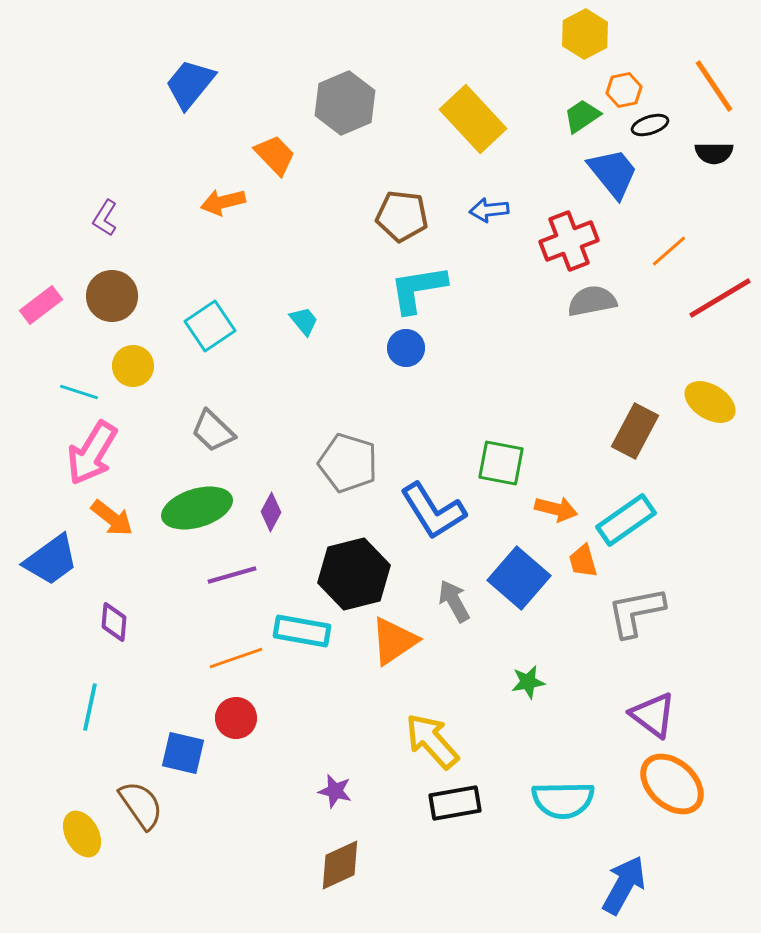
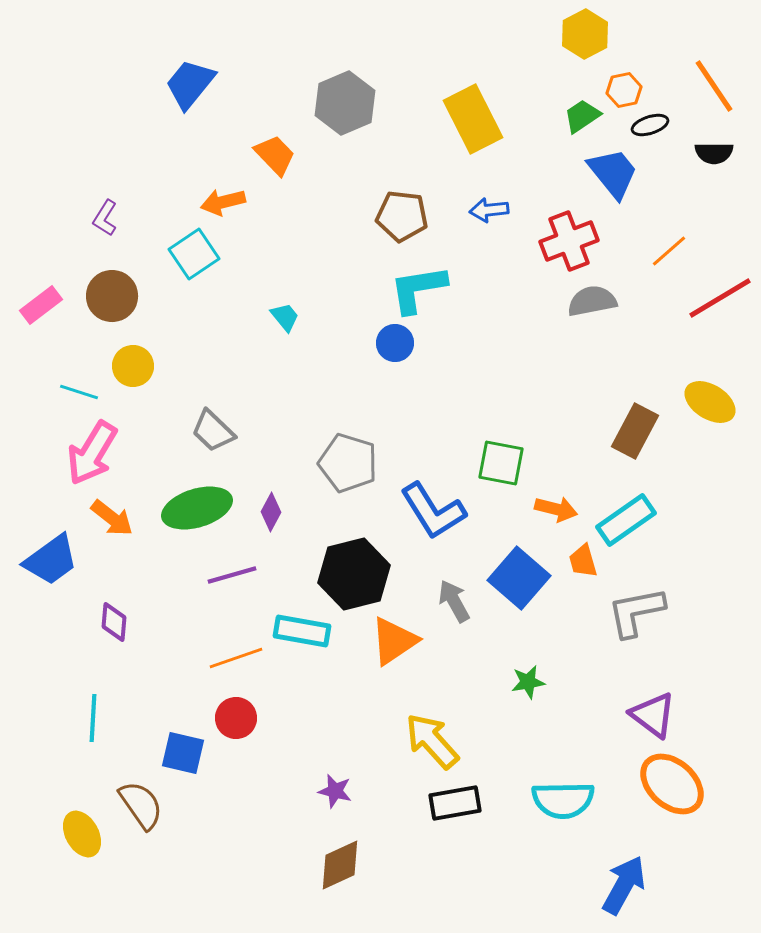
yellow rectangle at (473, 119): rotated 16 degrees clockwise
cyan trapezoid at (304, 321): moved 19 px left, 4 px up
cyan square at (210, 326): moved 16 px left, 72 px up
blue circle at (406, 348): moved 11 px left, 5 px up
cyan line at (90, 707): moved 3 px right, 11 px down; rotated 9 degrees counterclockwise
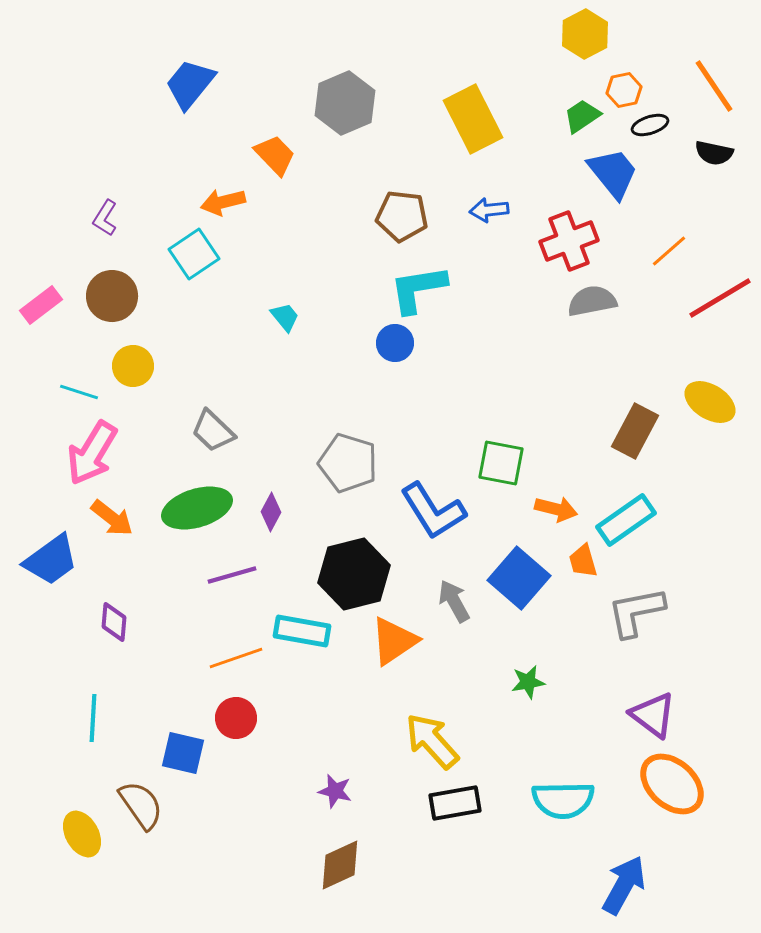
black semicircle at (714, 153): rotated 12 degrees clockwise
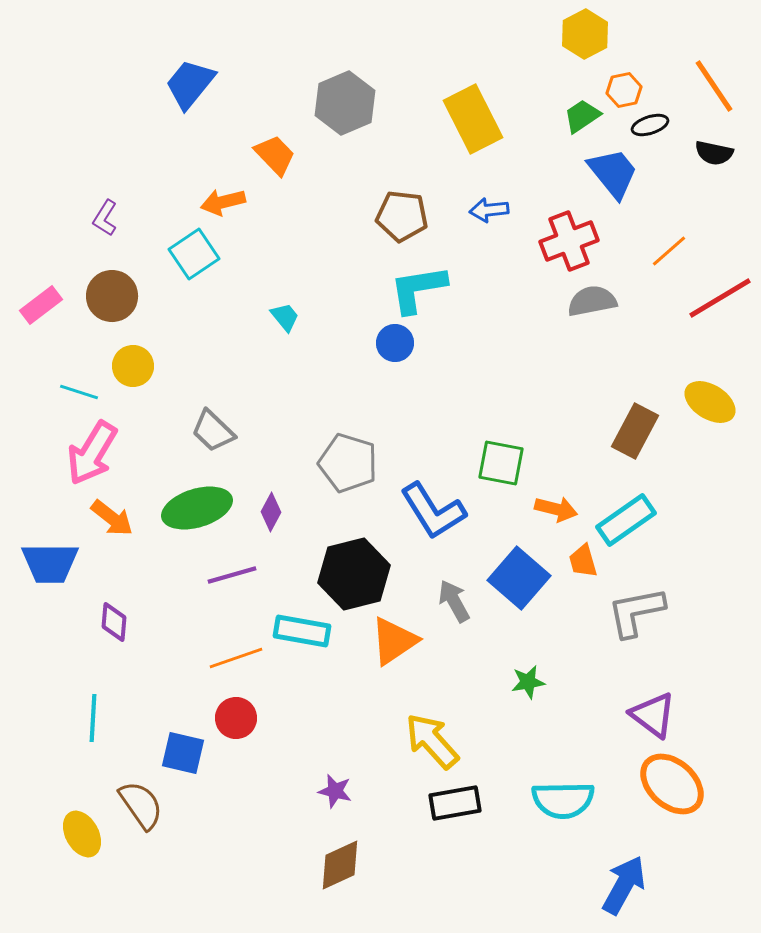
blue trapezoid at (51, 560): moved 1 px left, 3 px down; rotated 36 degrees clockwise
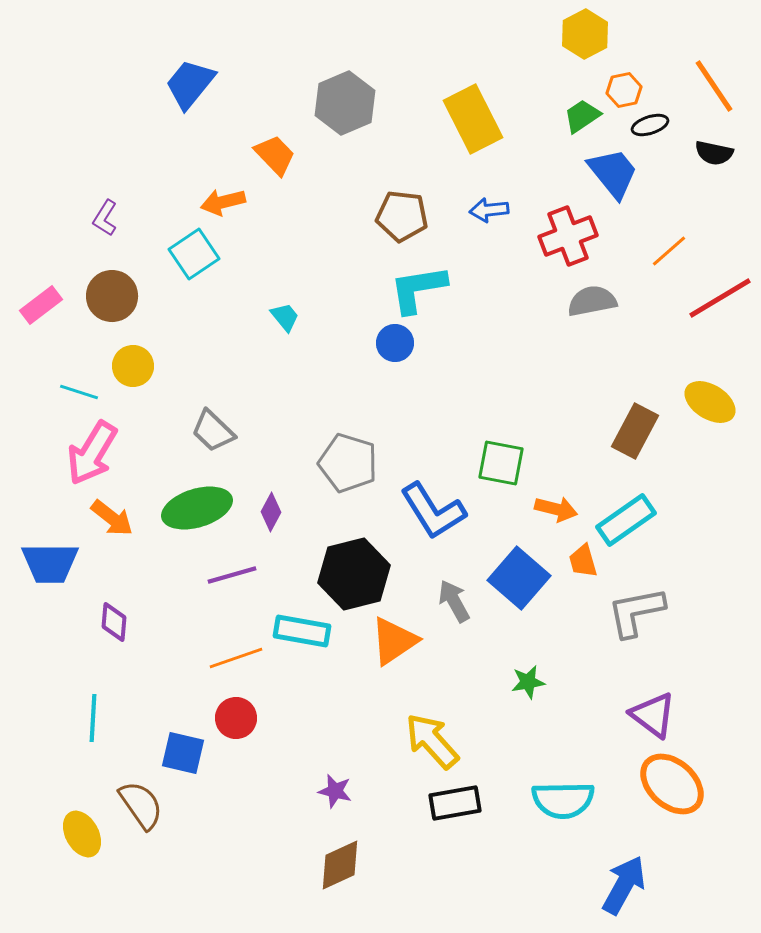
red cross at (569, 241): moved 1 px left, 5 px up
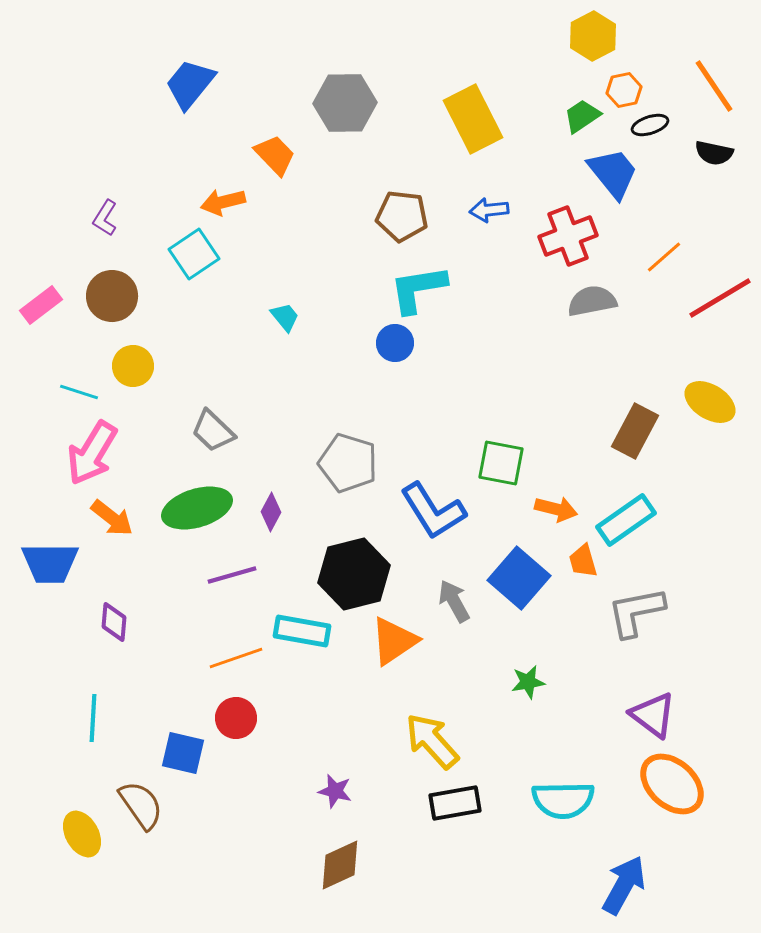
yellow hexagon at (585, 34): moved 8 px right, 2 px down
gray hexagon at (345, 103): rotated 22 degrees clockwise
orange line at (669, 251): moved 5 px left, 6 px down
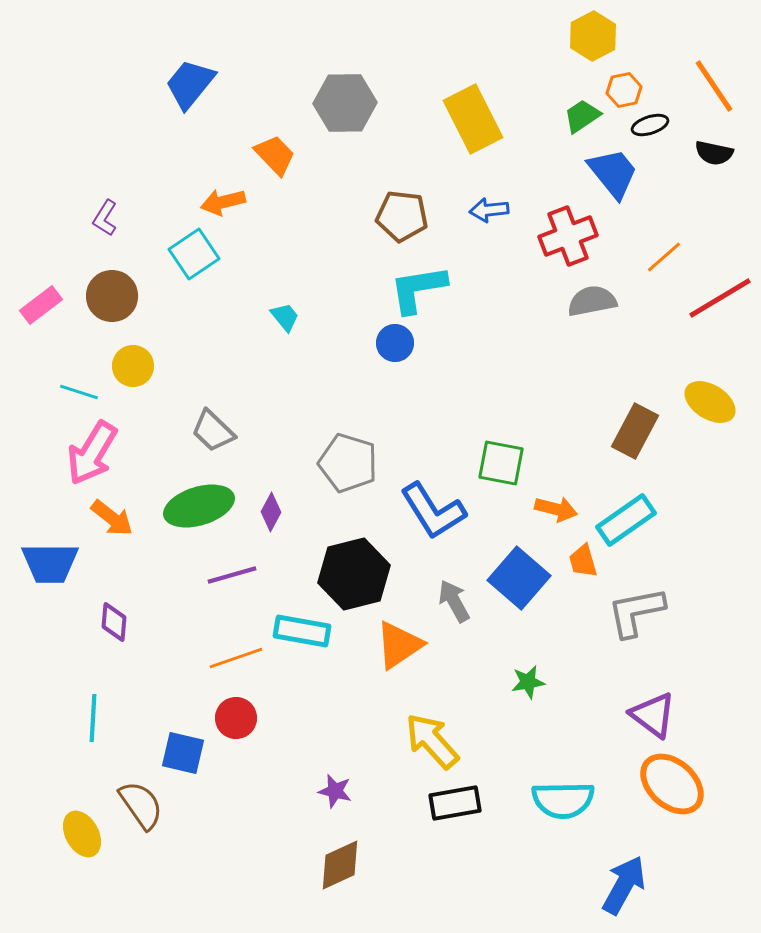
green ellipse at (197, 508): moved 2 px right, 2 px up
orange triangle at (394, 641): moved 5 px right, 4 px down
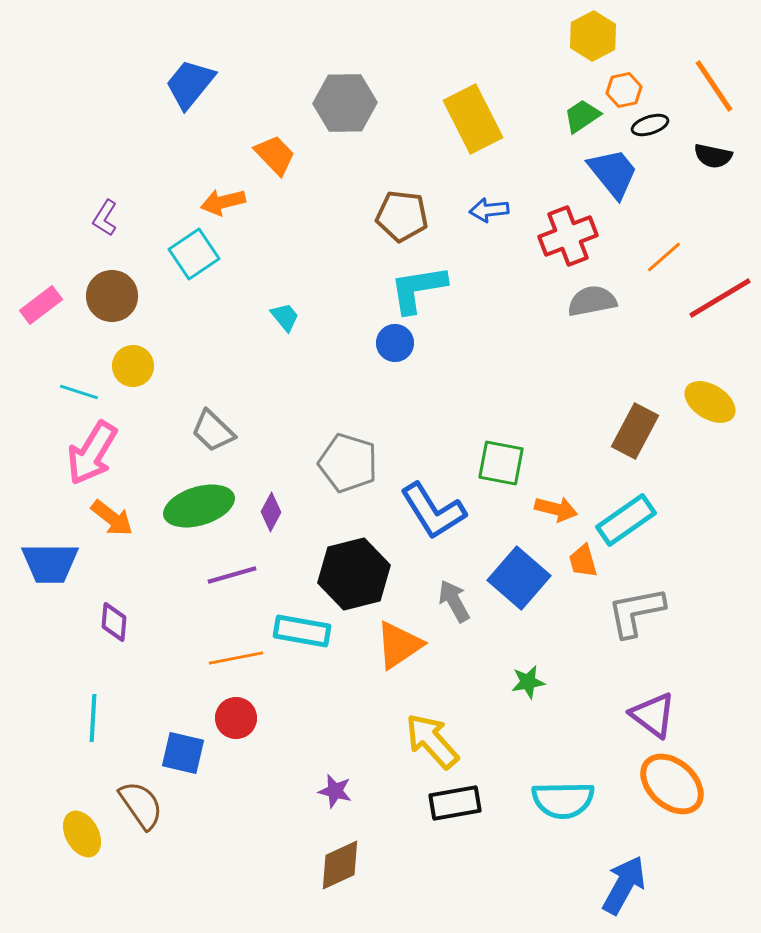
black semicircle at (714, 153): moved 1 px left, 3 px down
orange line at (236, 658): rotated 8 degrees clockwise
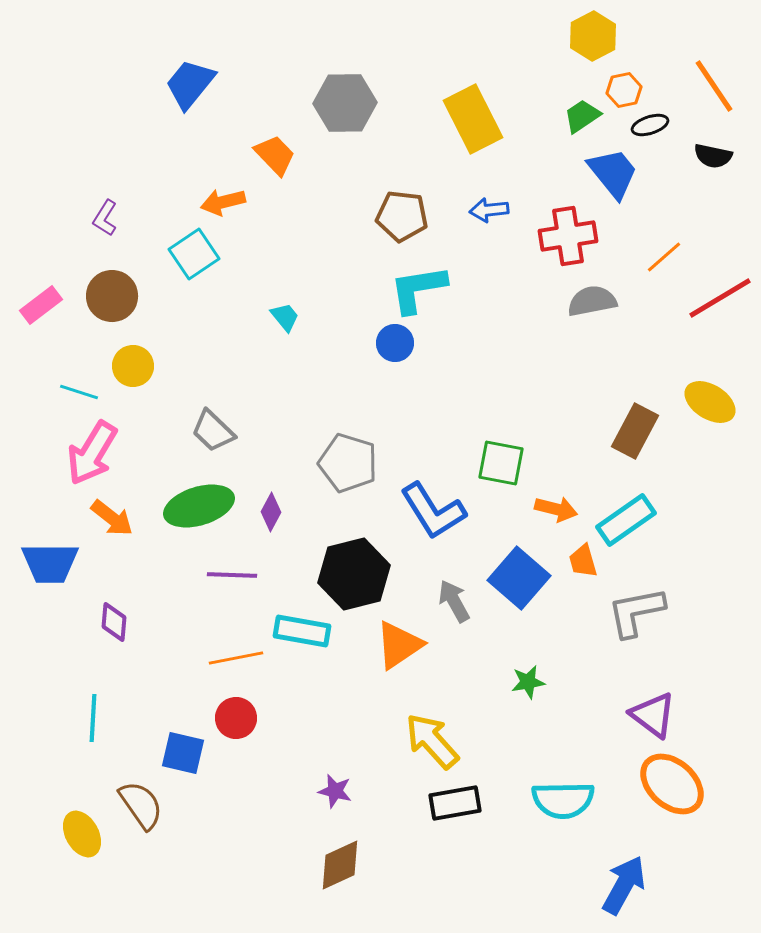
red cross at (568, 236): rotated 12 degrees clockwise
purple line at (232, 575): rotated 18 degrees clockwise
